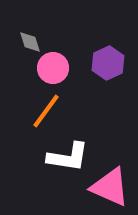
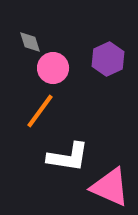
purple hexagon: moved 4 px up
orange line: moved 6 px left
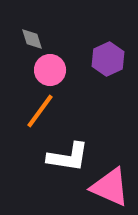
gray diamond: moved 2 px right, 3 px up
pink circle: moved 3 px left, 2 px down
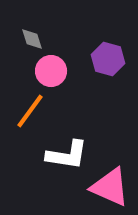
purple hexagon: rotated 20 degrees counterclockwise
pink circle: moved 1 px right, 1 px down
orange line: moved 10 px left
white L-shape: moved 1 px left, 2 px up
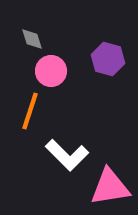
orange line: rotated 18 degrees counterclockwise
white L-shape: rotated 36 degrees clockwise
pink triangle: rotated 33 degrees counterclockwise
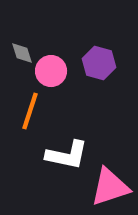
gray diamond: moved 10 px left, 14 px down
purple hexagon: moved 9 px left, 4 px down
white L-shape: rotated 33 degrees counterclockwise
pink triangle: rotated 9 degrees counterclockwise
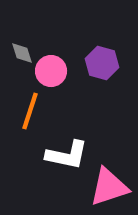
purple hexagon: moved 3 px right
pink triangle: moved 1 px left
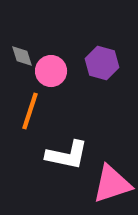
gray diamond: moved 3 px down
pink triangle: moved 3 px right, 3 px up
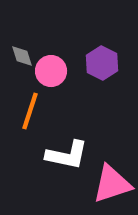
purple hexagon: rotated 12 degrees clockwise
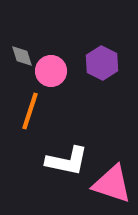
white L-shape: moved 6 px down
pink triangle: rotated 36 degrees clockwise
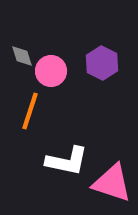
pink triangle: moved 1 px up
